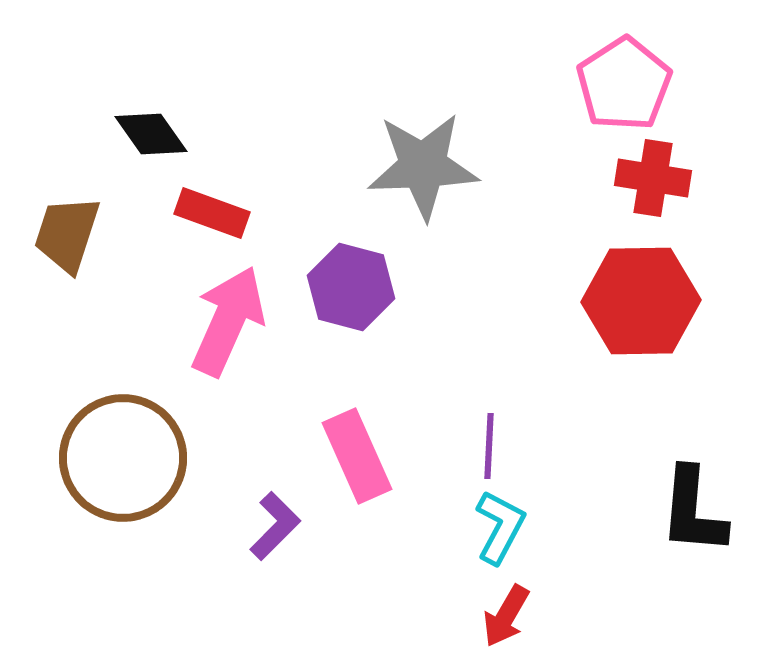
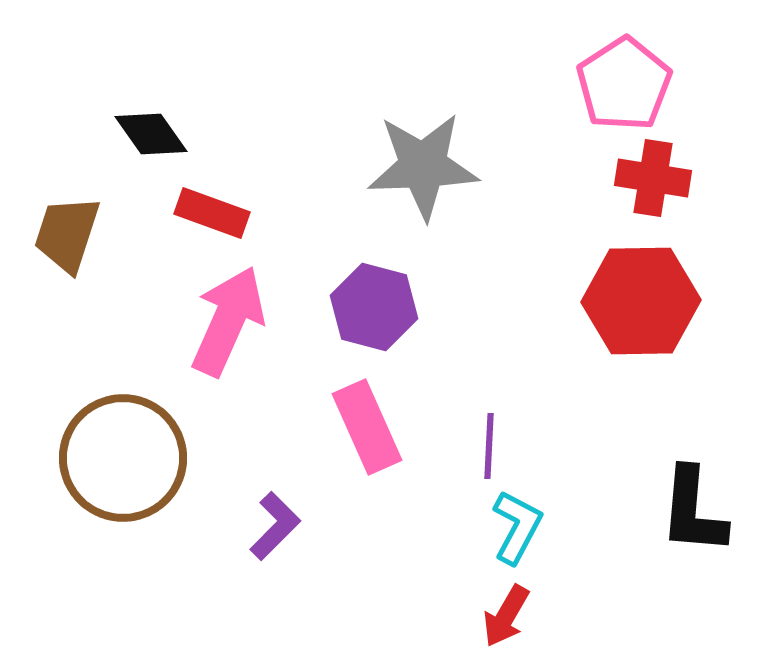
purple hexagon: moved 23 px right, 20 px down
pink rectangle: moved 10 px right, 29 px up
cyan L-shape: moved 17 px right
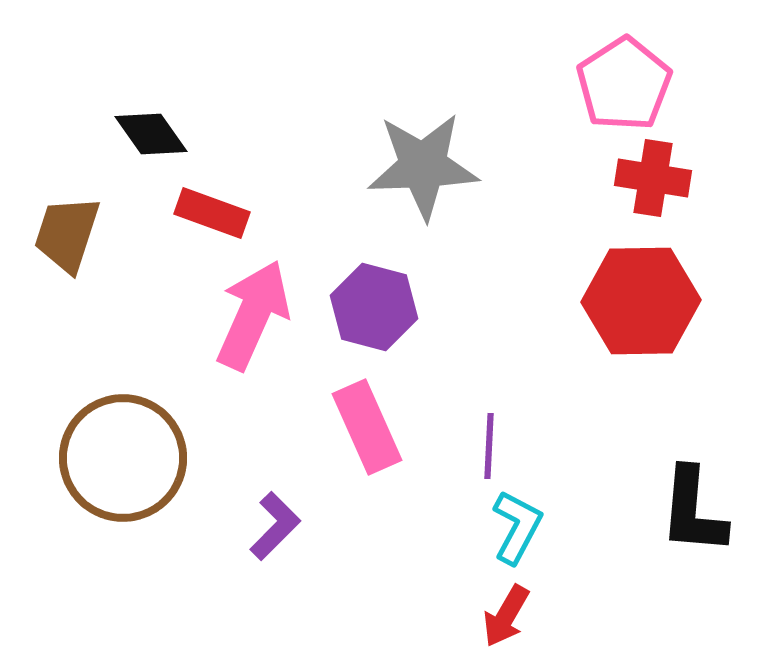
pink arrow: moved 25 px right, 6 px up
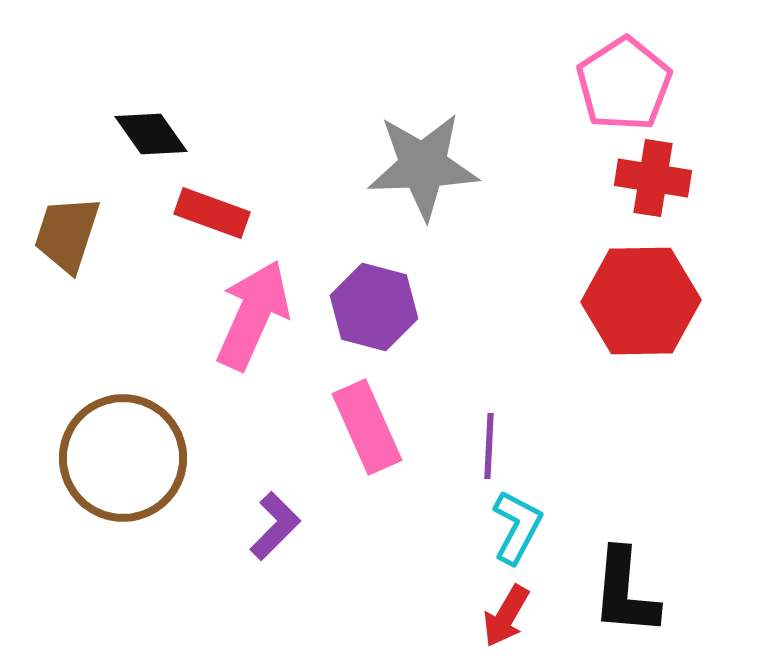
black L-shape: moved 68 px left, 81 px down
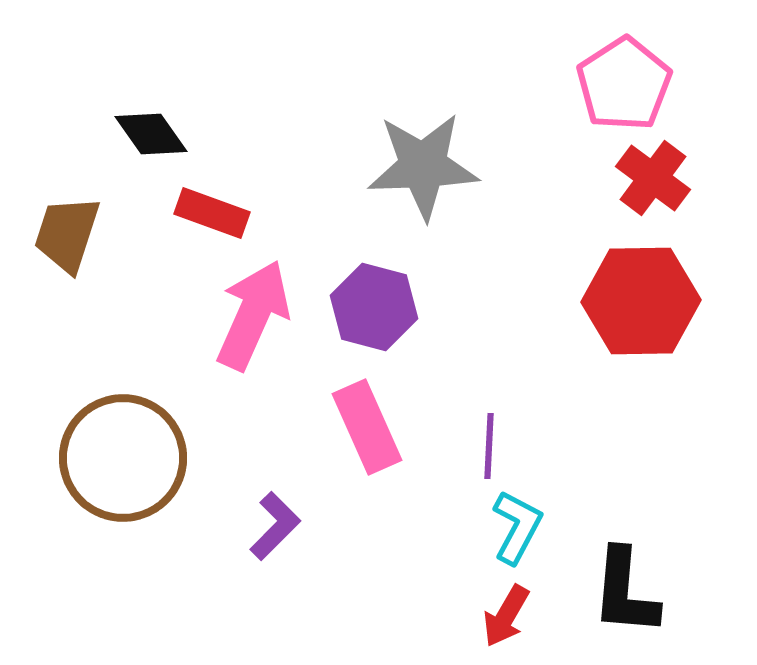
red cross: rotated 28 degrees clockwise
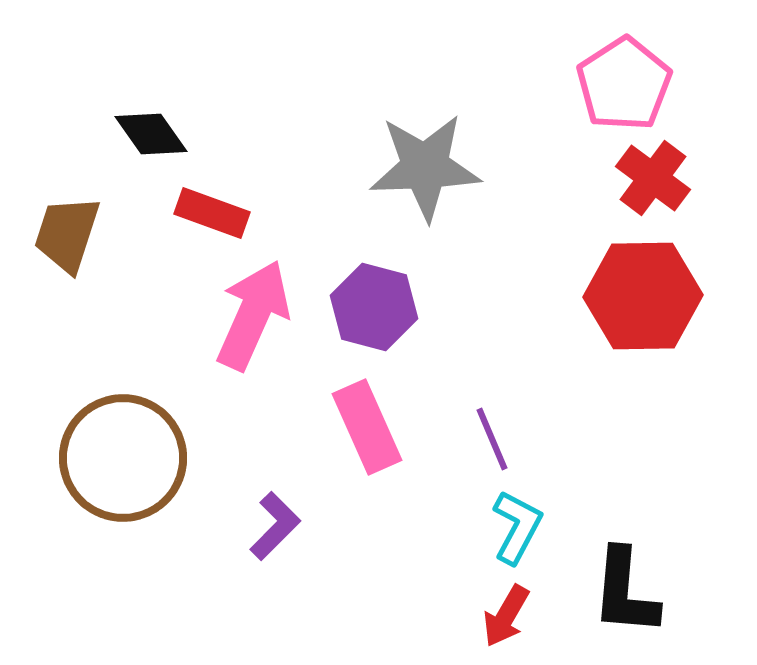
gray star: moved 2 px right, 1 px down
red hexagon: moved 2 px right, 5 px up
purple line: moved 3 px right, 7 px up; rotated 26 degrees counterclockwise
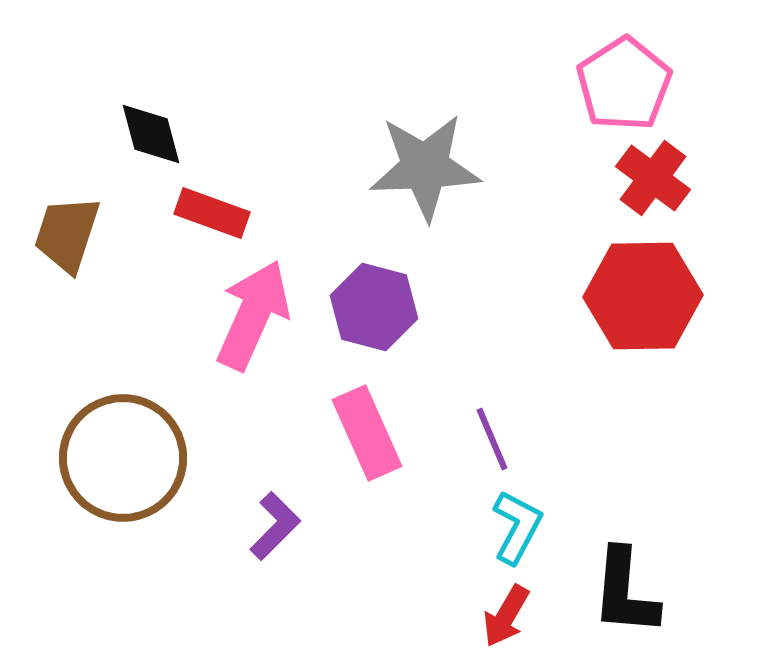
black diamond: rotated 20 degrees clockwise
pink rectangle: moved 6 px down
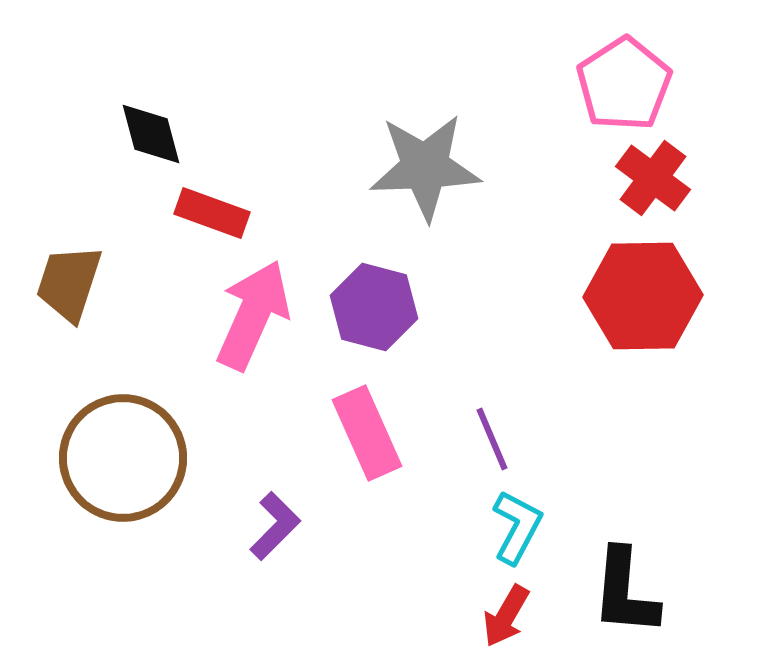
brown trapezoid: moved 2 px right, 49 px down
